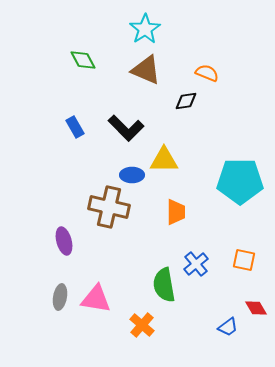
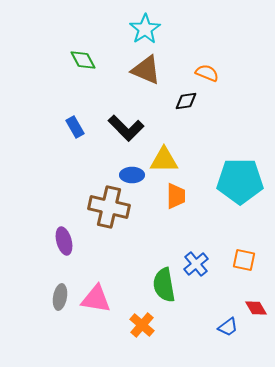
orange trapezoid: moved 16 px up
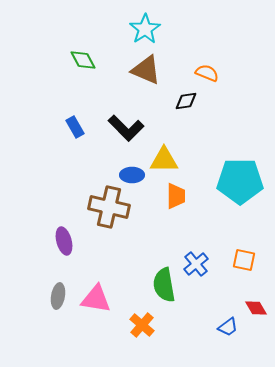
gray ellipse: moved 2 px left, 1 px up
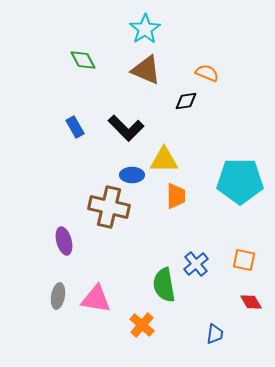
red diamond: moved 5 px left, 6 px up
blue trapezoid: moved 13 px left, 7 px down; rotated 45 degrees counterclockwise
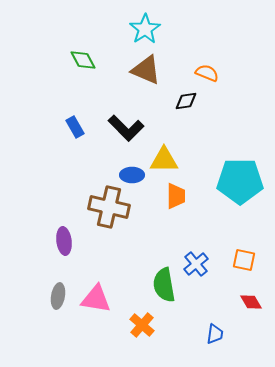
purple ellipse: rotated 8 degrees clockwise
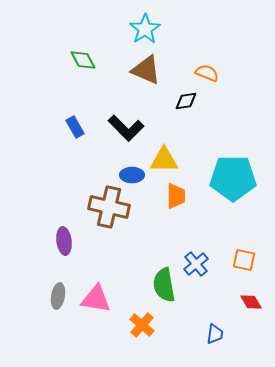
cyan pentagon: moved 7 px left, 3 px up
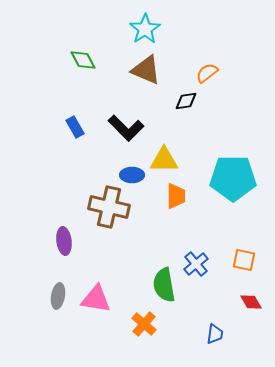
orange semicircle: rotated 60 degrees counterclockwise
orange cross: moved 2 px right, 1 px up
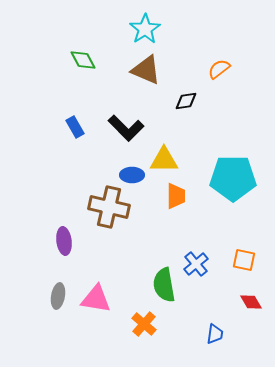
orange semicircle: moved 12 px right, 4 px up
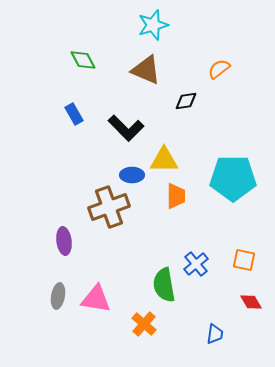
cyan star: moved 8 px right, 4 px up; rotated 16 degrees clockwise
blue rectangle: moved 1 px left, 13 px up
brown cross: rotated 33 degrees counterclockwise
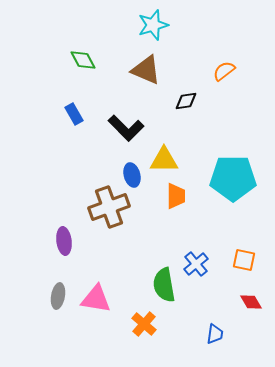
orange semicircle: moved 5 px right, 2 px down
blue ellipse: rotated 75 degrees clockwise
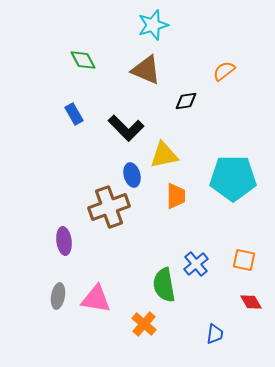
yellow triangle: moved 5 px up; rotated 12 degrees counterclockwise
